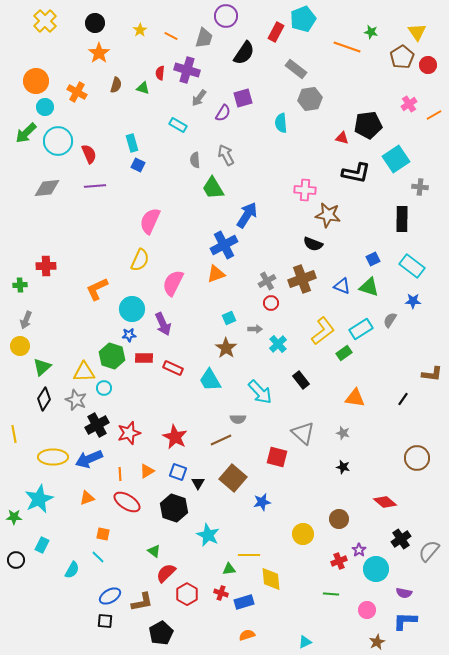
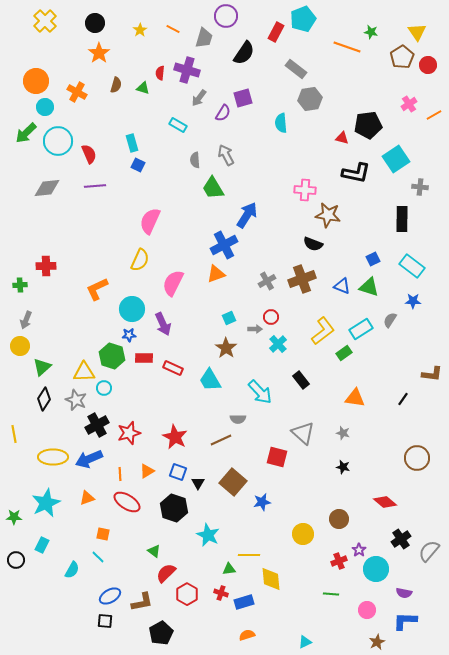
orange line at (171, 36): moved 2 px right, 7 px up
red circle at (271, 303): moved 14 px down
brown square at (233, 478): moved 4 px down
cyan star at (39, 499): moved 7 px right, 4 px down
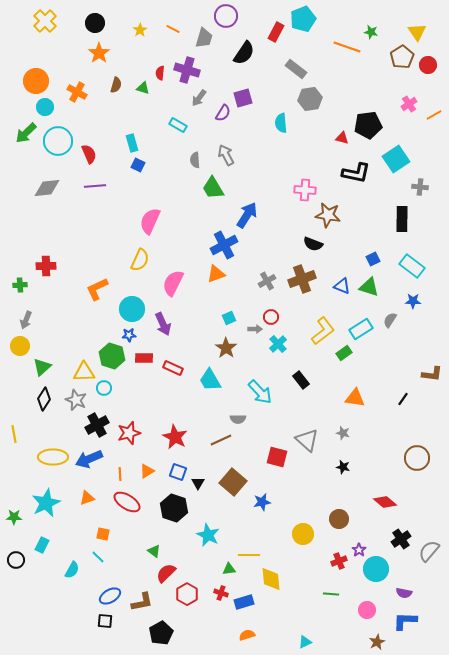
gray triangle at (303, 433): moved 4 px right, 7 px down
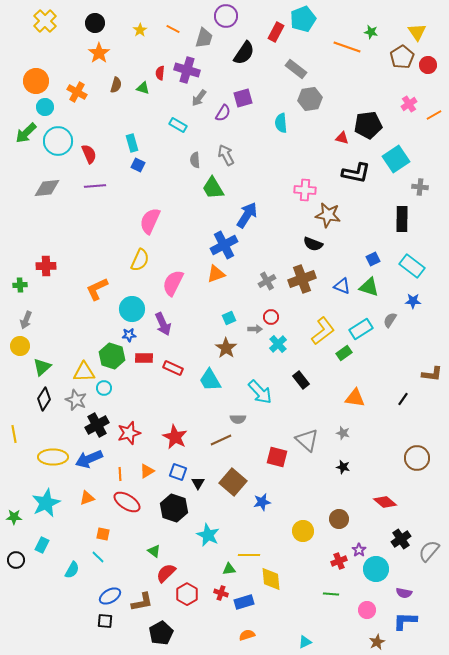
yellow circle at (303, 534): moved 3 px up
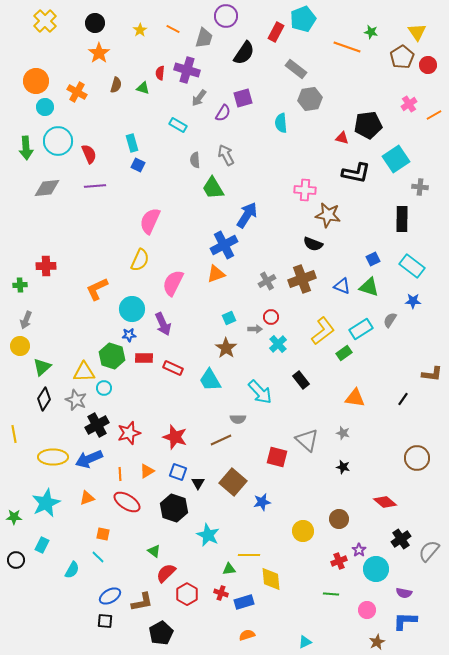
green arrow at (26, 133): moved 15 px down; rotated 50 degrees counterclockwise
red star at (175, 437): rotated 10 degrees counterclockwise
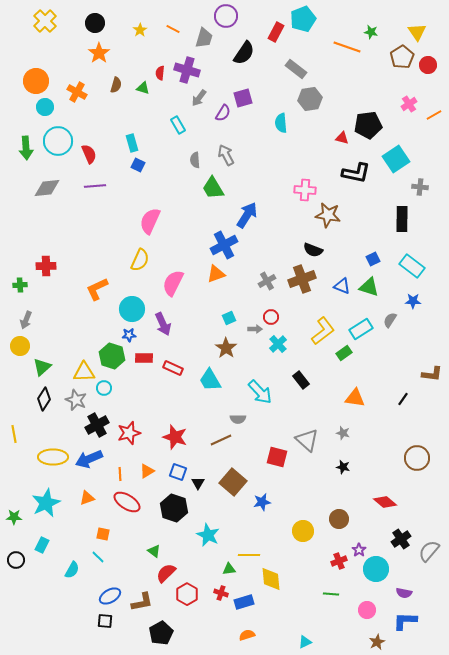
cyan rectangle at (178, 125): rotated 30 degrees clockwise
black semicircle at (313, 244): moved 6 px down
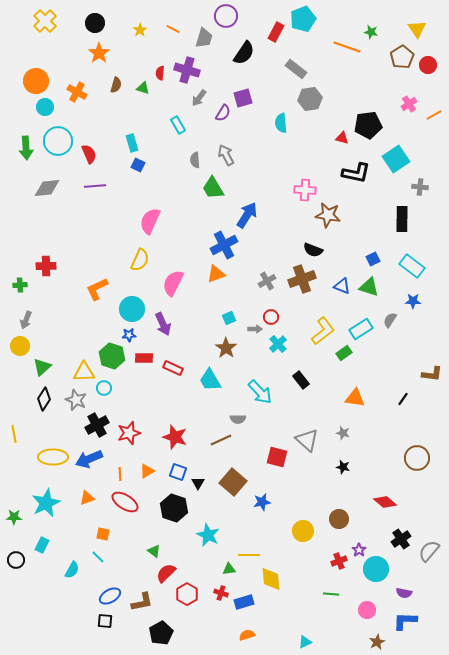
yellow triangle at (417, 32): moved 3 px up
red ellipse at (127, 502): moved 2 px left
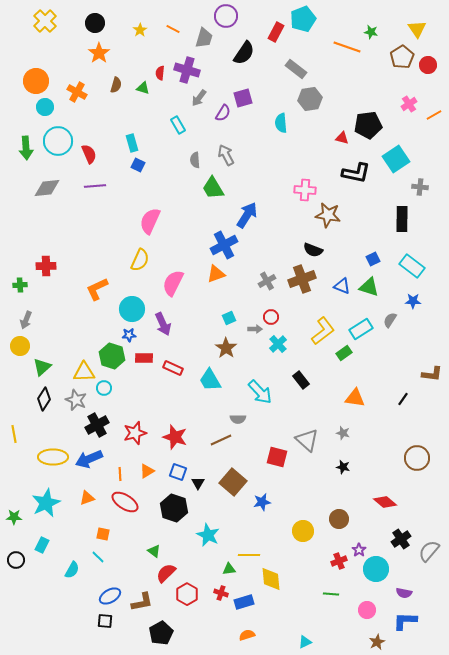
red star at (129, 433): moved 6 px right
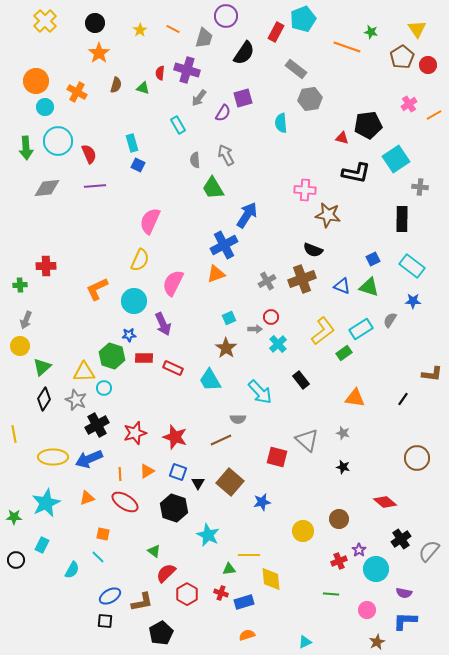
cyan circle at (132, 309): moved 2 px right, 8 px up
brown square at (233, 482): moved 3 px left
